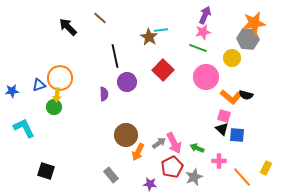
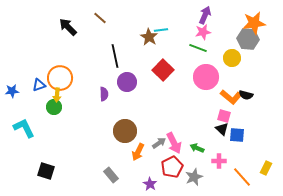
brown circle: moved 1 px left, 4 px up
purple star: rotated 24 degrees clockwise
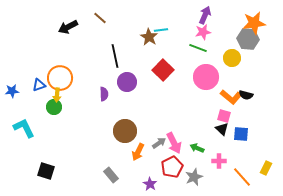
black arrow: rotated 72 degrees counterclockwise
blue square: moved 4 px right, 1 px up
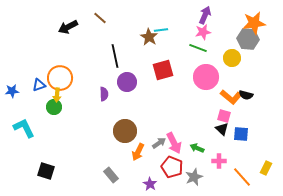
red square: rotated 30 degrees clockwise
red pentagon: rotated 25 degrees counterclockwise
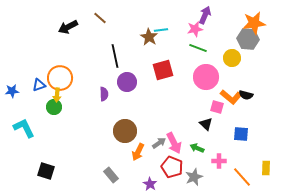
pink star: moved 8 px left, 3 px up
pink square: moved 7 px left, 9 px up
black triangle: moved 16 px left, 5 px up
yellow rectangle: rotated 24 degrees counterclockwise
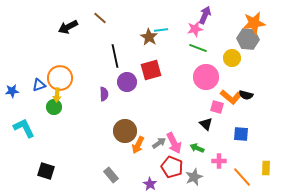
red square: moved 12 px left
orange arrow: moved 7 px up
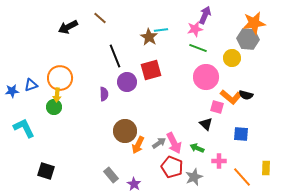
black line: rotated 10 degrees counterclockwise
blue triangle: moved 8 px left
purple star: moved 16 px left
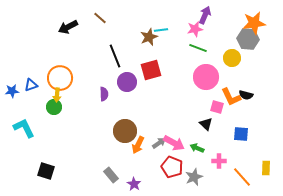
brown star: rotated 18 degrees clockwise
orange L-shape: rotated 25 degrees clockwise
pink arrow: rotated 35 degrees counterclockwise
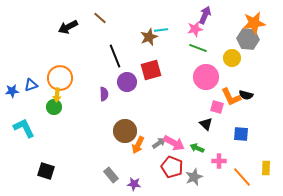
purple star: rotated 24 degrees counterclockwise
